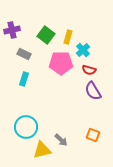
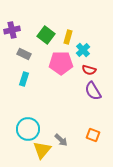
cyan circle: moved 2 px right, 2 px down
yellow triangle: rotated 36 degrees counterclockwise
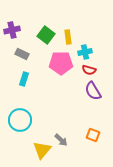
yellow rectangle: rotated 24 degrees counterclockwise
cyan cross: moved 2 px right, 2 px down; rotated 32 degrees clockwise
gray rectangle: moved 2 px left
cyan circle: moved 8 px left, 9 px up
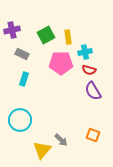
green square: rotated 24 degrees clockwise
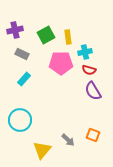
purple cross: moved 3 px right
cyan rectangle: rotated 24 degrees clockwise
gray arrow: moved 7 px right
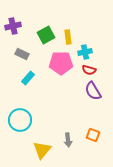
purple cross: moved 2 px left, 4 px up
cyan rectangle: moved 4 px right, 1 px up
gray arrow: rotated 40 degrees clockwise
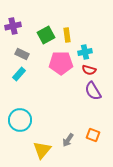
yellow rectangle: moved 1 px left, 2 px up
cyan rectangle: moved 9 px left, 4 px up
gray arrow: rotated 40 degrees clockwise
